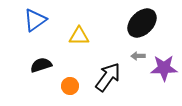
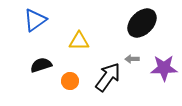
yellow triangle: moved 5 px down
gray arrow: moved 6 px left, 3 px down
orange circle: moved 5 px up
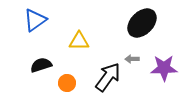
orange circle: moved 3 px left, 2 px down
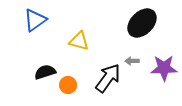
yellow triangle: rotated 15 degrees clockwise
gray arrow: moved 2 px down
black semicircle: moved 4 px right, 7 px down
black arrow: moved 1 px down
orange circle: moved 1 px right, 2 px down
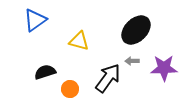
black ellipse: moved 6 px left, 7 px down
orange circle: moved 2 px right, 4 px down
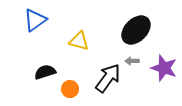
purple star: rotated 20 degrees clockwise
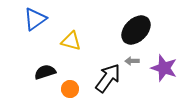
blue triangle: moved 1 px up
yellow triangle: moved 8 px left
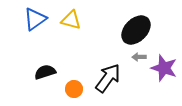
yellow triangle: moved 21 px up
gray arrow: moved 7 px right, 4 px up
orange circle: moved 4 px right
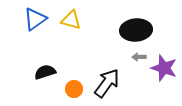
black ellipse: rotated 40 degrees clockwise
black arrow: moved 1 px left, 5 px down
